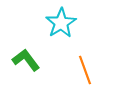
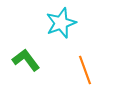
cyan star: rotated 12 degrees clockwise
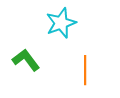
orange line: rotated 20 degrees clockwise
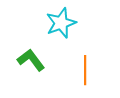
green L-shape: moved 5 px right
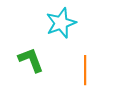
green L-shape: rotated 16 degrees clockwise
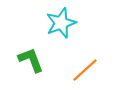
orange line: rotated 48 degrees clockwise
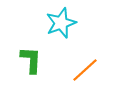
green L-shape: rotated 24 degrees clockwise
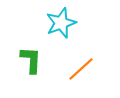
orange line: moved 4 px left, 1 px up
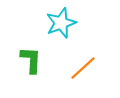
orange line: moved 2 px right, 1 px up
